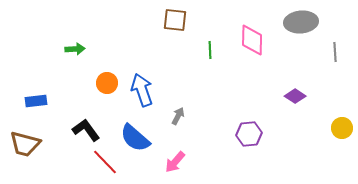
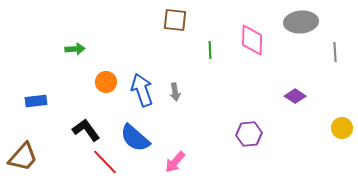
orange circle: moved 1 px left, 1 px up
gray arrow: moved 3 px left, 24 px up; rotated 144 degrees clockwise
brown trapezoid: moved 2 px left, 13 px down; rotated 64 degrees counterclockwise
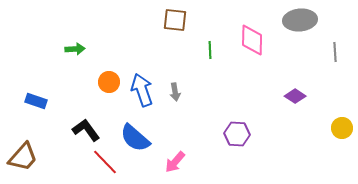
gray ellipse: moved 1 px left, 2 px up
orange circle: moved 3 px right
blue rectangle: rotated 25 degrees clockwise
purple hexagon: moved 12 px left; rotated 10 degrees clockwise
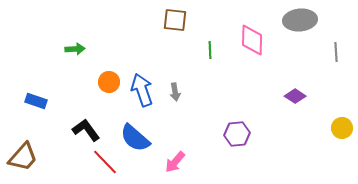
gray line: moved 1 px right
purple hexagon: rotated 10 degrees counterclockwise
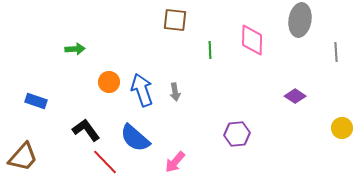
gray ellipse: rotated 76 degrees counterclockwise
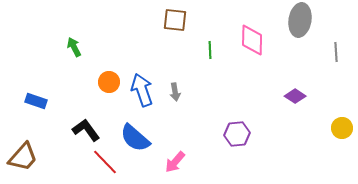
green arrow: moved 1 px left, 2 px up; rotated 114 degrees counterclockwise
